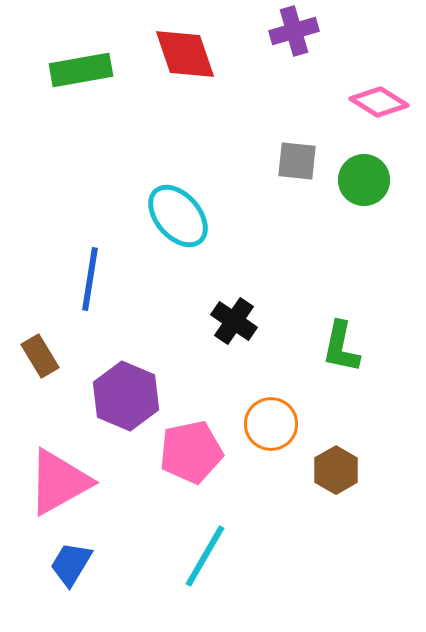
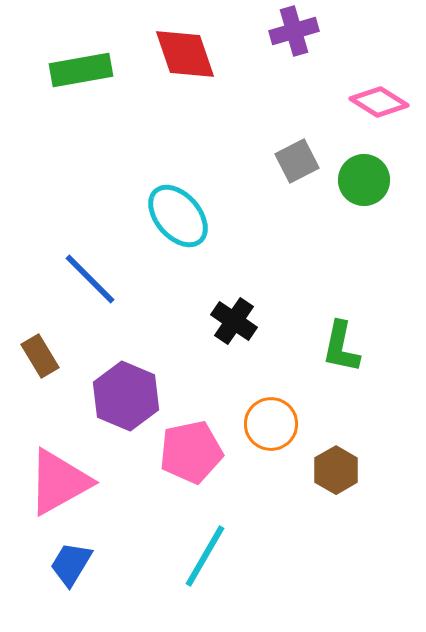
gray square: rotated 33 degrees counterclockwise
blue line: rotated 54 degrees counterclockwise
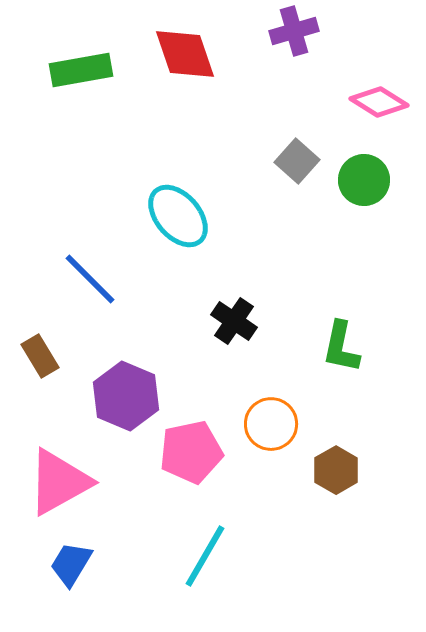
gray square: rotated 21 degrees counterclockwise
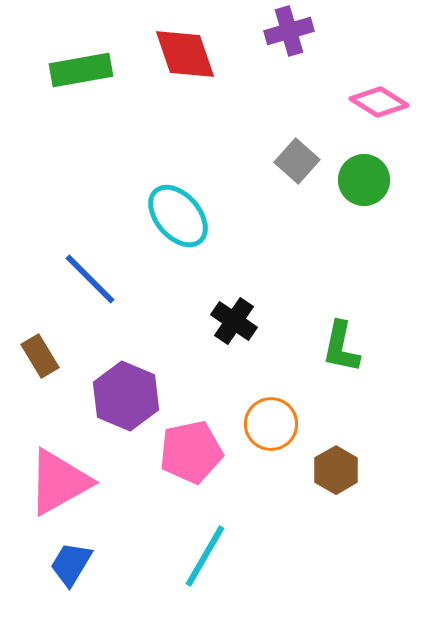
purple cross: moved 5 px left
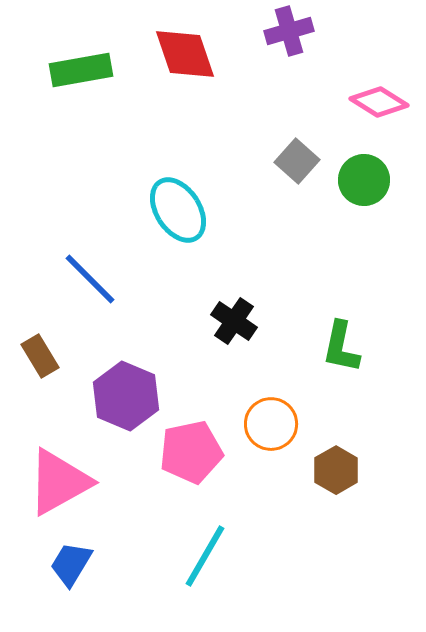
cyan ellipse: moved 6 px up; rotated 8 degrees clockwise
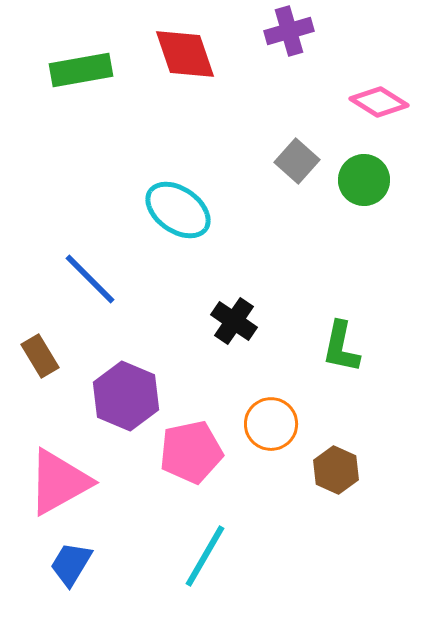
cyan ellipse: rotated 22 degrees counterclockwise
brown hexagon: rotated 6 degrees counterclockwise
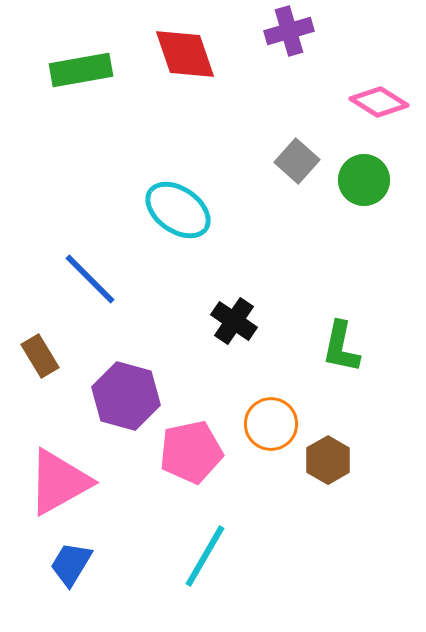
purple hexagon: rotated 8 degrees counterclockwise
brown hexagon: moved 8 px left, 10 px up; rotated 6 degrees clockwise
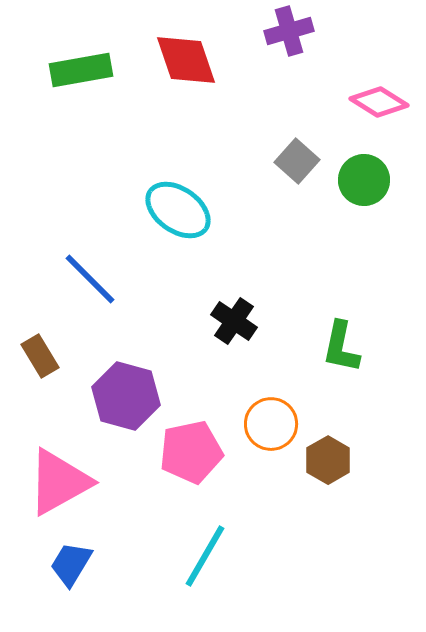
red diamond: moved 1 px right, 6 px down
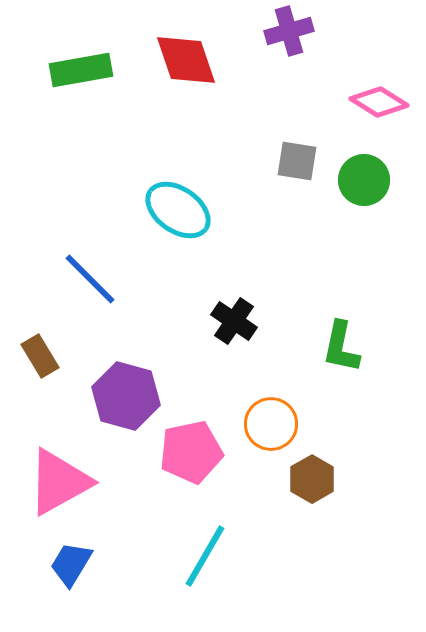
gray square: rotated 33 degrees counterclockwise
brown hexagon: moved 16 px left, 19 px down
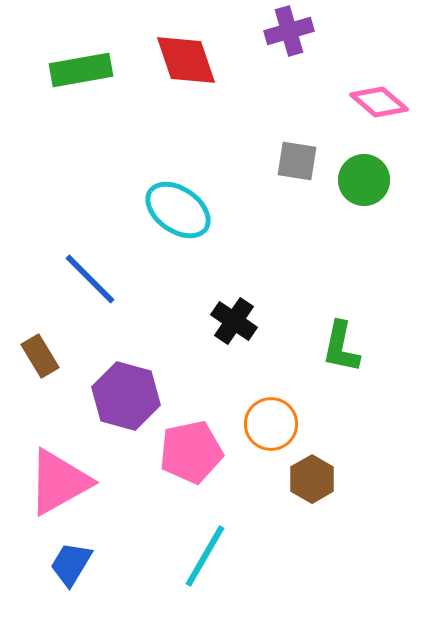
pink diamond: rotated 8 degrees clockwise
